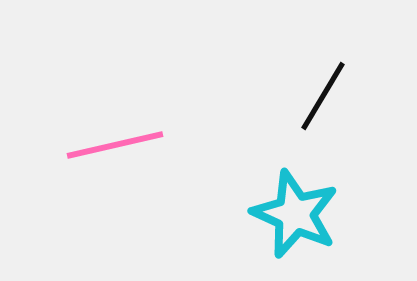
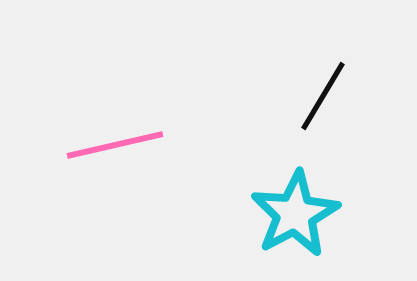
cyan star: rotated 20 degrees clockwise
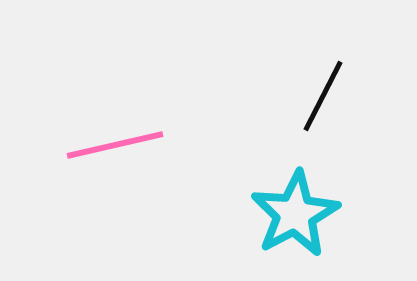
black line: rotated 4 degrees counterclockwise
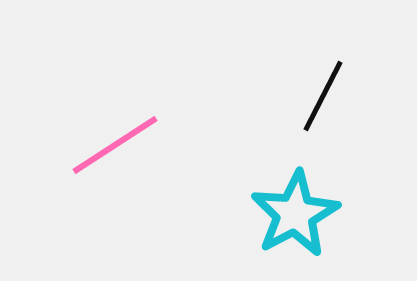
pink line: rotated 20 degrees counterclockwise
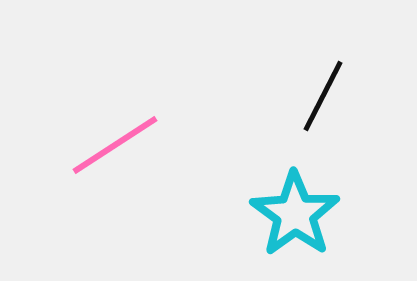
cyan star: rotated 8 degrees counterclockwise
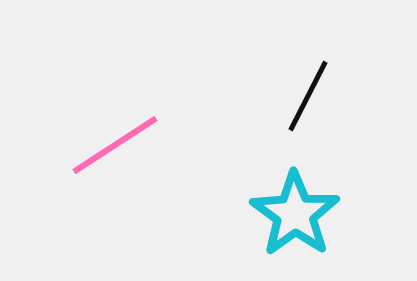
black line: moved 15 px left
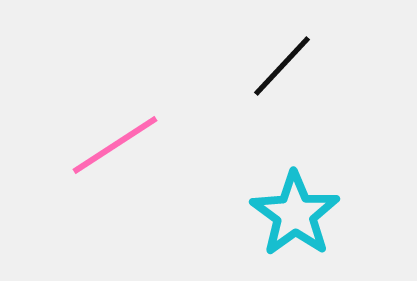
black line: moved 26 px left, 30 px up; rotated 16 degrees clockwise
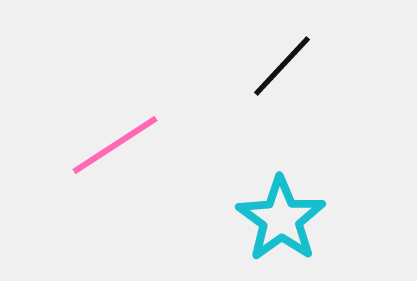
cyan star: moved 14 px left, 5 px down
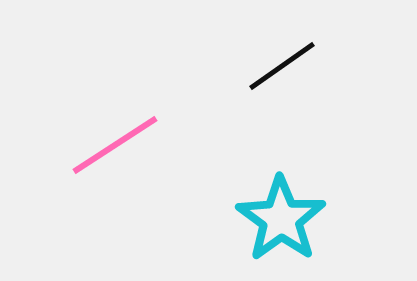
black line: rotated 12 degrees clockwise
